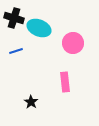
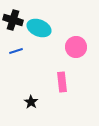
black cross: moved 1 px left, 2 px down
pink circle: moved 3 px right, 4 px down
pink rectangle: moved 3 px left
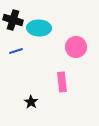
cyan ellipse: rotated 20 degrees counterclockwise
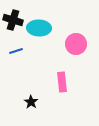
pink circle: moved 3 px up
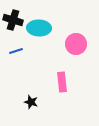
black star: rotated 16 degrees counterclockwise
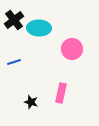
black cross: moved 1 px right; rotated 36 degrees clockwise
pink circle: moved 4 px left, 5 px down
blue line: moved 2 px left, 11 px down
pink rectangle: moved 1 px left, 11 px down; rotated 18 degrees clockwise
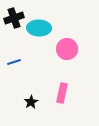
black cross: moved 2 px up; rotated 18 degrees clockwise
pink circle: moved 5 px left
pink rectangle: moved 1 px right
black star: rotated 24 degrees clockwise
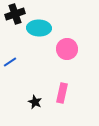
black cross: moved 1 px right, 4 px up
blue line: moved 4 px left; rotated 16 degrees counterclockwise
black star: moved 4 px right; rotated 16 degrees counterclockwise
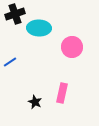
pink circle: moved 5 px right, 2 px up
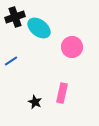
black cross: moved 3 px down
cyan ellipse: rotated 35 degrees clockwise
blue line: moved 1 px right, 1 px up
